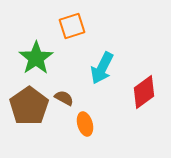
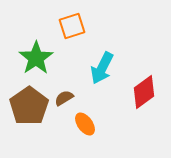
brown semicircle: rotated 60 degrees counterclockwise
orange ellipse: rotated 20 degrees counterclockwise
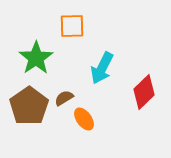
orange square: rotated 16 degrees clockwise
red diamond: rotated 8 degrees counterclockwise
orange ellipse: moved 1 px left, 5 px up
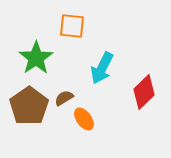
orange square: rotated 8 degrees clockwise
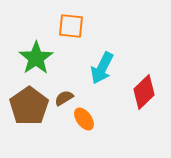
orange square: moved 1 px left
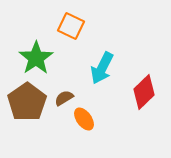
orange square: rotated 20 degrees clockwise
brown pentagon: moved 2 px left, 4 px up
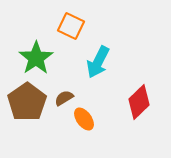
cyan arrow: moved 4 px left, 6 px up
red diamond: moved 5 px left, 10 px down
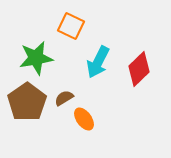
green star: rotated 24 degrees clockwise
red diamond: moved 33 px up
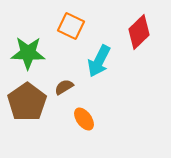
green star: moved 8 px left, 5 px up; rotated 12 degrees clockwise
cyan arrow: moved 1 px right, 1 px up
red diamond: moved 37 px up
brown semicircle: moved 11 px up
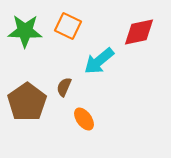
orange square: moved 3 px left
red diamond: rotated 32 degrees clockwise
green star: moved 3 px left, 22 px up
cyan arrow: rotated 24 degrees clockwise
brown semicircle: rotated 36 degrees counterclockwise
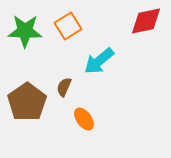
orange square: rotated 32 degrees clockwise
red diamond: moved 7 px right, 11 px up
